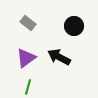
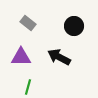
purple triangle: moved 5 px left, 1 px up; rotated 35 degrees clockwise
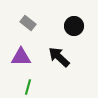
black arrow: rotated 15 degrees clockwise
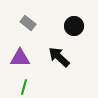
purple triangle: moved 1 px left, 1 px down
green line: moved 4 px left
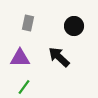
gray rectangle: rotated 63 degrees clockwise
green line: rotated 21 degrees clockwise
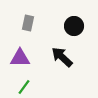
black arrow: moved 3 px right
